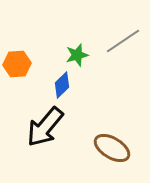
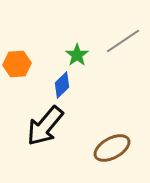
green star: rotated 20 degrees counterclockwise
black arrow: moved 1 px up
brown ellipse: rotated 60 degrees counterclockwise
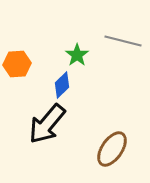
gray line: rotated 48 degrees clockwise
black arrow: moved 2 px right, 2 px up
brown ellipse: moved 1 px down; rotated 27 degrees counterclockwise
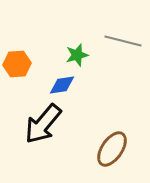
green star: rotated 20 degrees clockwise
blue diamond: rotated 36 degrees clockwise
black arrow: moved 4 px left
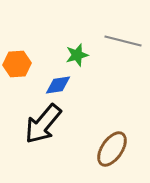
blue diamond: moved 4 px left
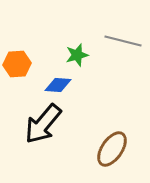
blue diamond: rotated 12 degrees clockwise
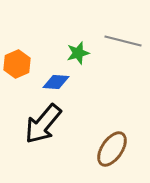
green star: moved 1 px right, 2 px up
orange hexagon: rotated 20 degrees counterclockwise
blue diamond: moved 2 px left, 3 px up
